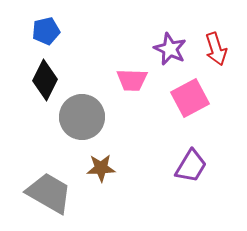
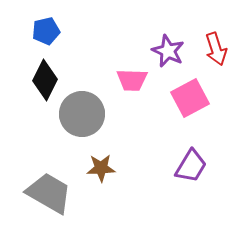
purple star: moved 2 px left, 2 px down
gray circle: moved 3 px up
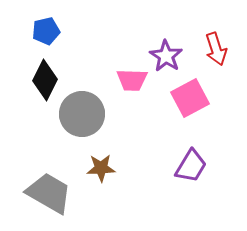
purple star: moved 2 px left, 5 px down; rotated 8 degrees clockwise
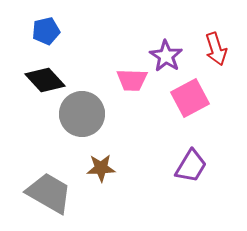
black diamond: rotated 69 degrees counterclockwise
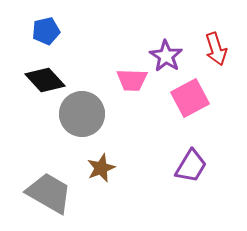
brown star: rotated 20 degrees counterclockwise
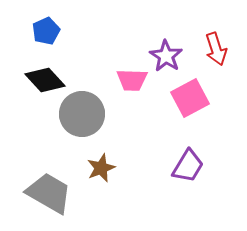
blue pentagon: rotated 12 degrees counterclockwise
purple trapezoid: moved 3 px left
